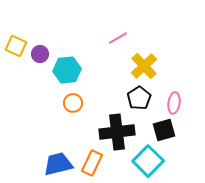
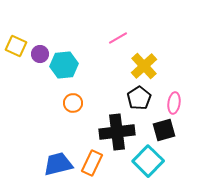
cyan hexagon: moved 3 px left, 5 px up
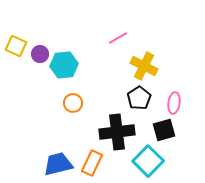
yellow cross: rotated 20 degrees counterclockwise
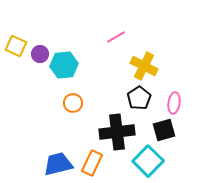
pink line: moved 2 px left, 1 px up
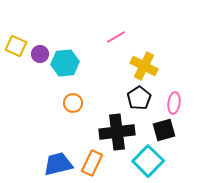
cyan hexagon: moved 1 px right, 2 px up
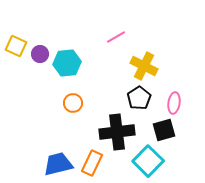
cyan hexagon: moved 2 px right
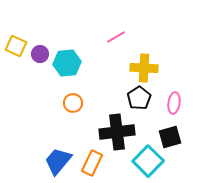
yellow cross: moved 2 px down; rotated 24 degrees counterclockwise
black square: moved 6 px right, 7 px down
blue trapezoid: moved 3 px up; rotated 36 degrees counterclockwise
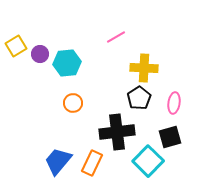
yellow square: rotated 35 degrees clockwise
